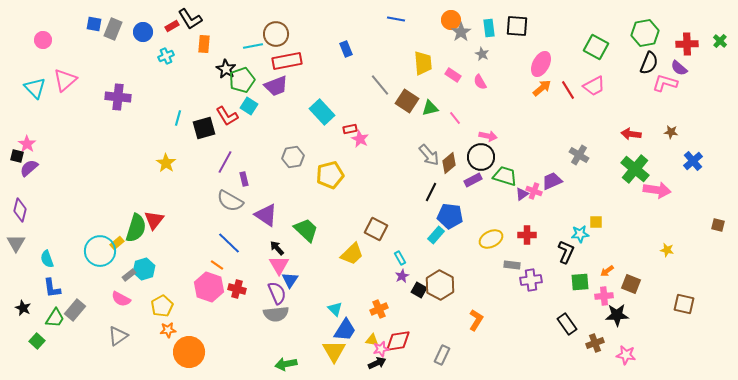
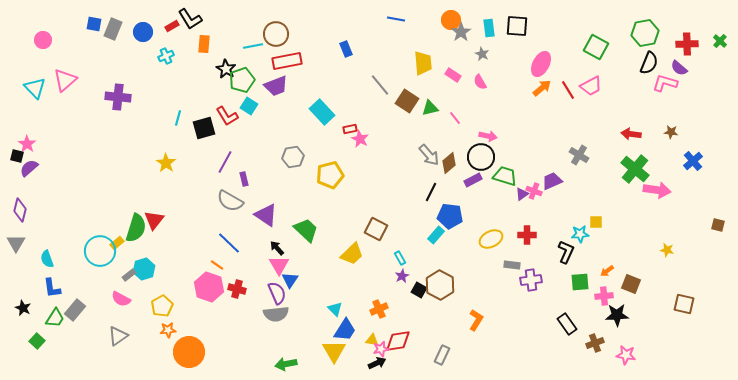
pink trapezoid at (594, 86): moved 3 px left
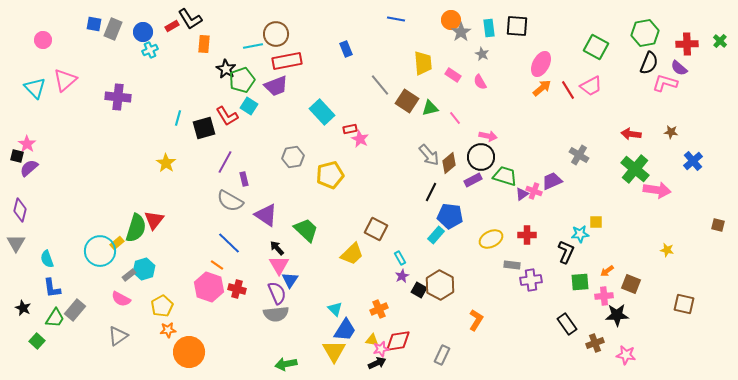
cyan cross at (166, 56): moved 16 px left, 6 px up
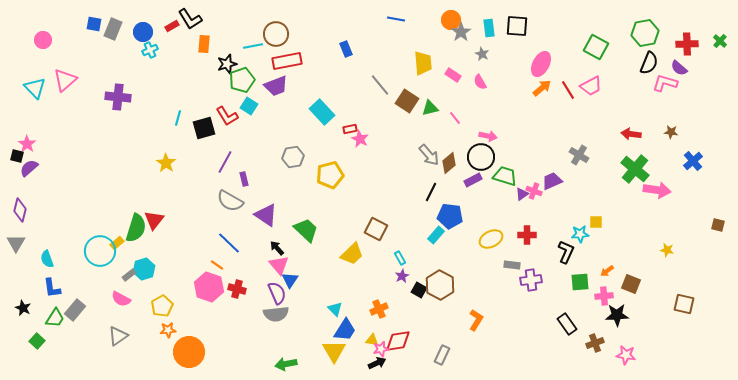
black star at (226, 69): moved 1 px right, 5 px up; rotated 24 degrees clockwise
pink triangle at (279, 265): rotated 10 degrees counterclockwise
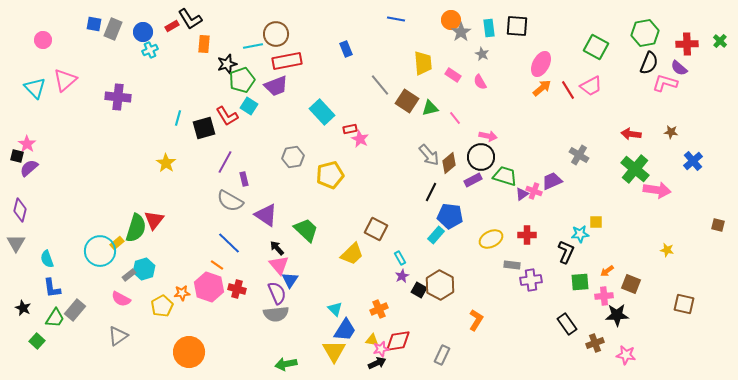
orange star at (168, 330): moved 14 px right, 37 px up
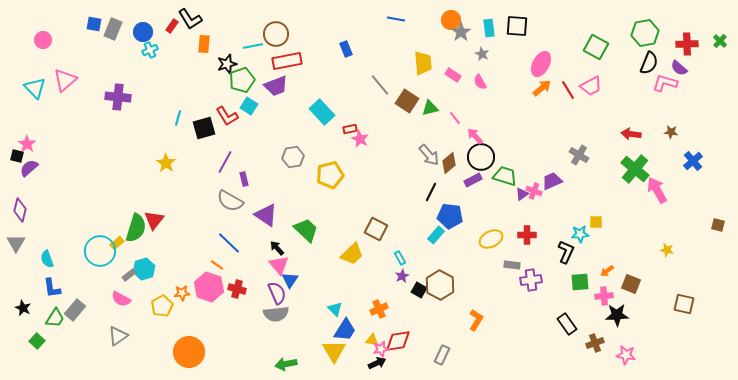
red rectangle at (172, 26): rotated 24 degrees counterclockwise
pink arrow at (488, 136): moved 13 px left; rotated 144 degrees counterclockwise
pink arrow at (657, 190): rotated 128 degrees counterclockwise
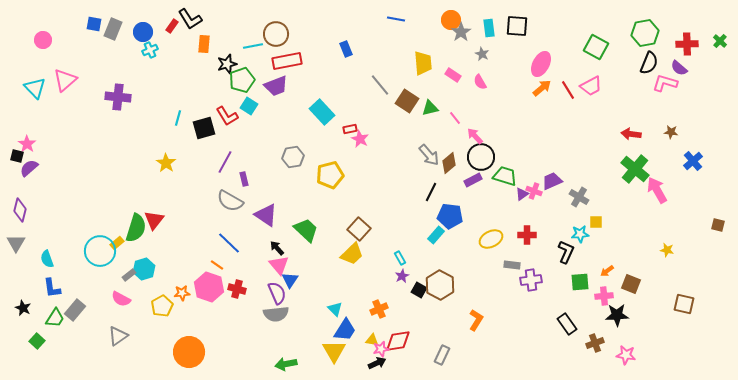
gray cross at (579, 155): moved 42 px down
brown square at (376, 229): moved 17 px left; rotated 15 degrees clockwise
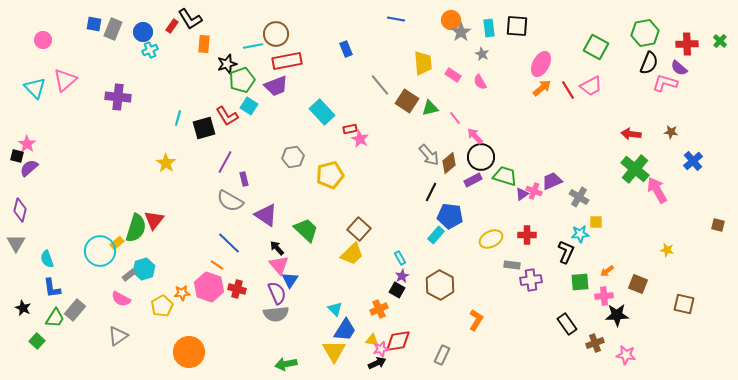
brown square at (631, 284): moved 7 px right
black square at (419, 290): moved 22 px left
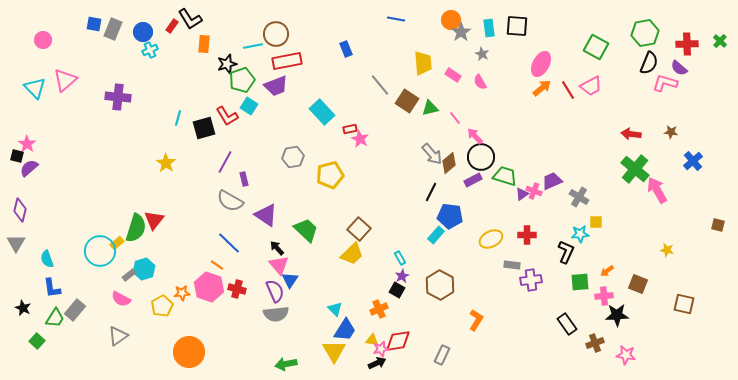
gray arrow at (429, 155): moved 3 px right, 1 px up
purple semicircle at (277, 293): moved 2 px left, 2 px up
